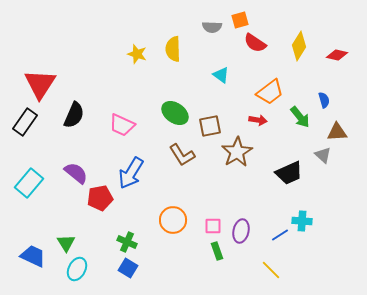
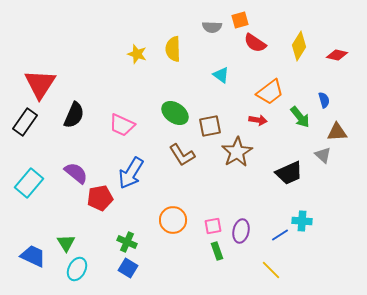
pink square: rotated 12 degrees counterclockwise
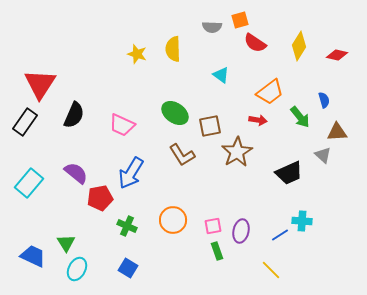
green cross: moved 16 px up
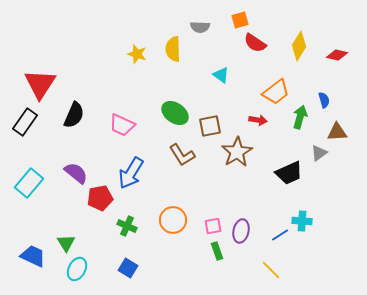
gray semicircle: moved 12 px left
orange trapezoid: moved 6 px right
green arrow: rotated 125 degrees counterclockwise
gray triangle: moved 4 px left, 2 px up; rotated 42 degrees clockwise
